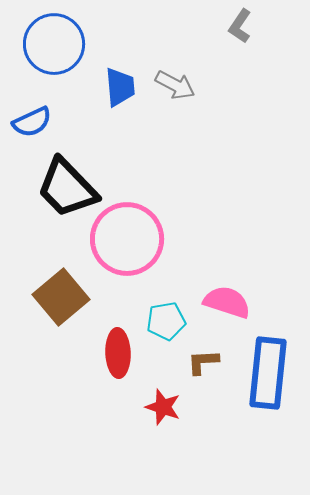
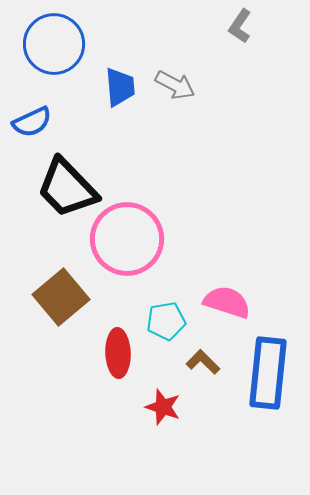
brown L-shape: rotated 48 degrees clockwise
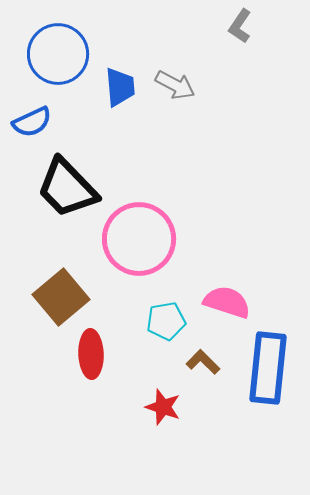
blue circle: moved 4 px right, 10 px down
pink circle: moved 12 px right
red ellipse: moved 27 px left, 1 px down
blue rectangle: moved 5 px up
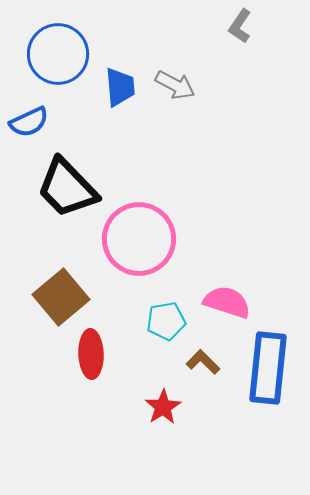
blue semicircle: moved 3 px left
red star: rotated 21 degrees clockwise
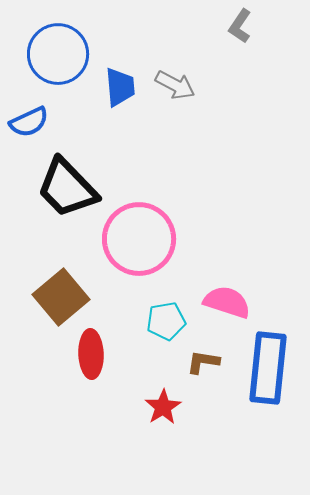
brown L-shape: rotated 36 degrees counterclockwise
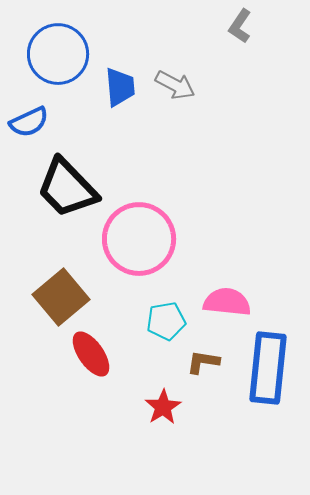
pink semicircle: rotated 12 degrees counterclockwise
red ellipse: rotated 33 degrees counterclockwise
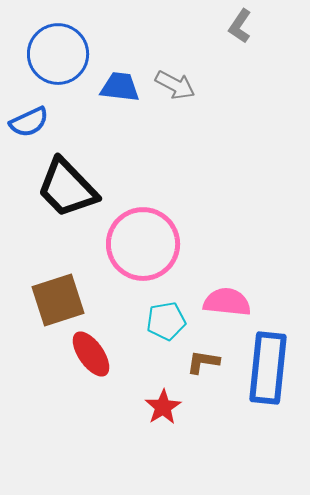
blue trapezoid: rotated 78 degrees counterclockwise
pink circle: moved 4 px right, 5 px down
brown square: moved 3 px left, 3 px down; rotated 22 degrees clockwise
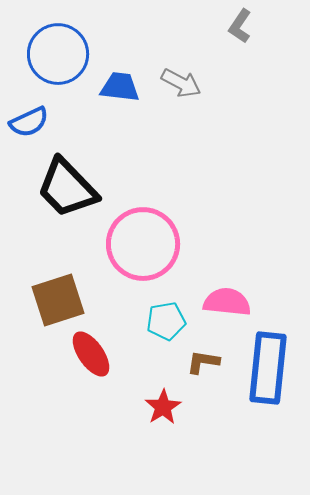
gray arrow: moved 6 px right, 2 px up
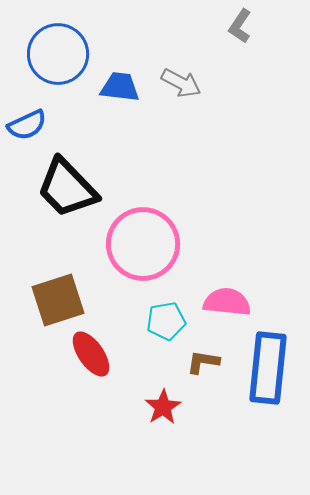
blue semicircle: moved 2 px left, 3 px down
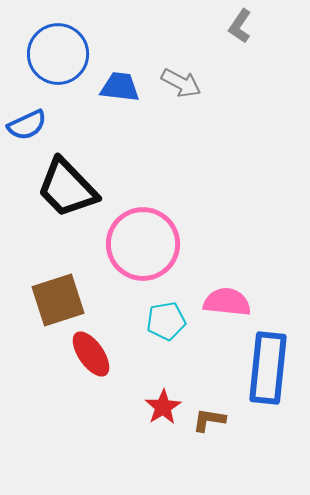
brown L-shape: moved 6 px right, 58 px down
